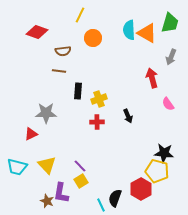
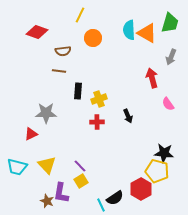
black semicircle: rotated 144 degrees counterclockwise
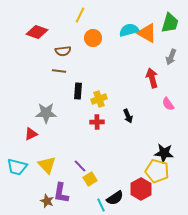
cyan semicircle: rotated 78 degrees clockwise
yellow square: moved 9 px right, 2 px up
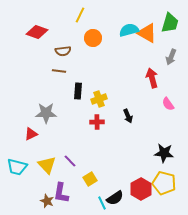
purple line: moved 10 px left, 5 px up
yellow pentagon: moved 7 px right, 12 px down
cyan line: moved 1 px right, 2 px up
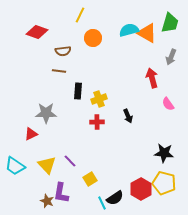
cyan trapezoid: moved 2 px left, 1 px up; rotated 20 degrees clockwise
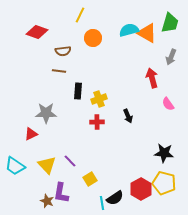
cyan line: rotated 16 degrees clockwise
